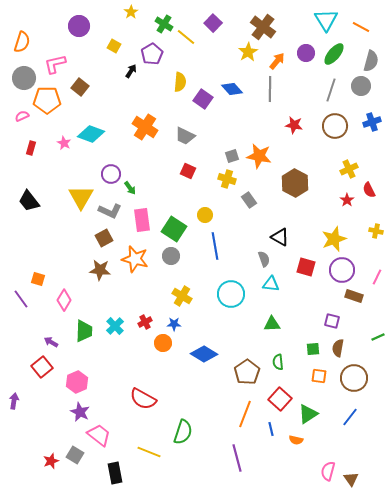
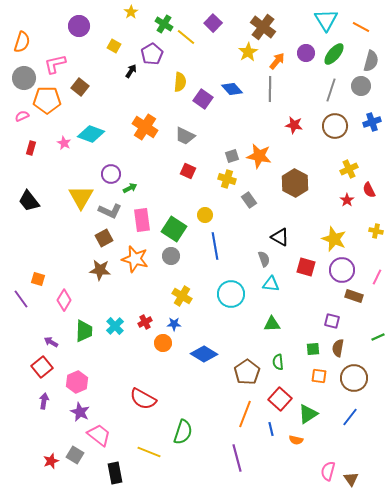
green arrow at (130, 188): rotated 80 degrees counterclockwise
yellow star at (334, 239): rotated 30 degrees counterclockwise
purple arrow at (14, 401): moved 30 px right
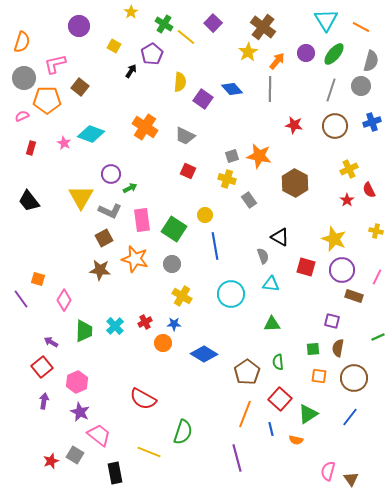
gray circle at (171, 256): moved 1 px right, 8 px down
gray semicircle at (264, 259): moved 1 px left, 3 px up
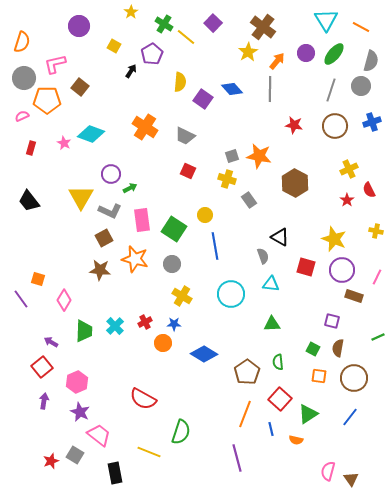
green square at (313, 349): rotated 32 degrees clockwise
green semicircle at (183, 432): moved 2 px left
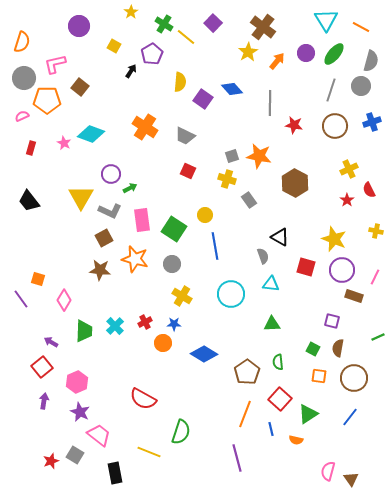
gray line at (270, 89): moved 14 px down
pink line at (377, 277): moved 2 px left
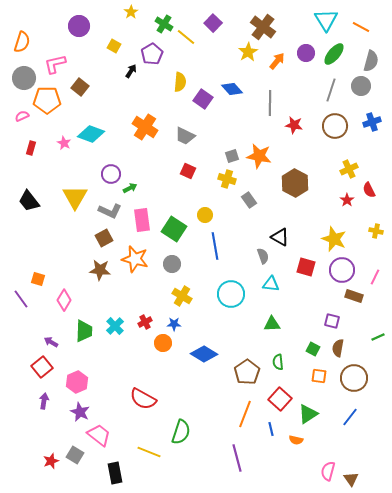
yellow triangle at (81, 197): moved 6 px left
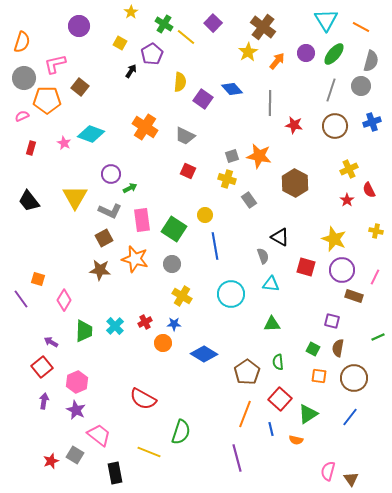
yellow square at (114, 46): moved 6 px right, 3 px up
purple star at (80, 412): moved 4 px left, 2 px up
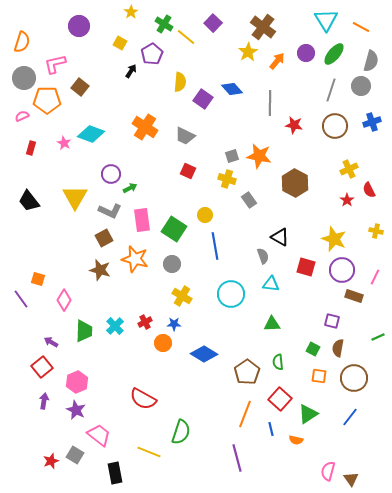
brown star at (100, 270): rotated 10 degrees clockwise
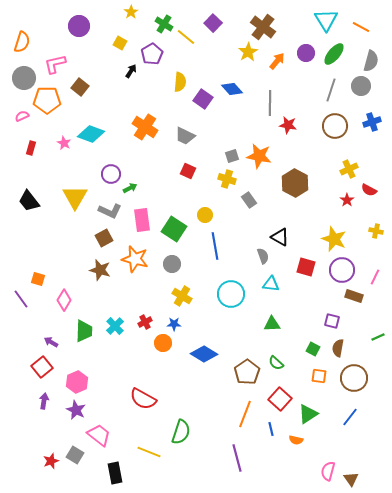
red star at (294, 125): moved 6 px left
red semicircle at (369, 190): rotated 35 degrees counterclockwise
green semicircle at (278, 362): moved 2 px left, 1 px down; rotated 42 degrees counterclockwise
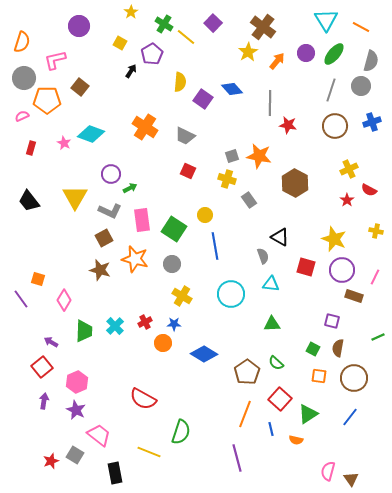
pink L-shape at (55, 64): moved 4 px up
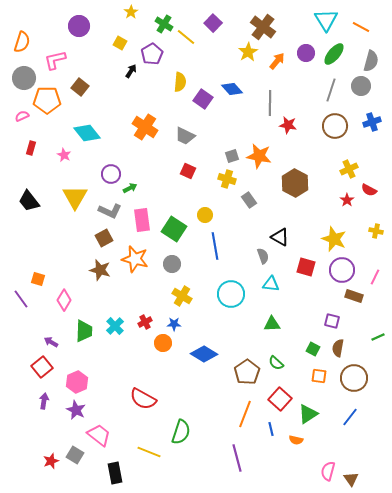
cyan diamond at (91, 134): moved 4 px left, 1 px up; rotated 32 degrees clockwise
pink star at (64, 143): moved 12 px down
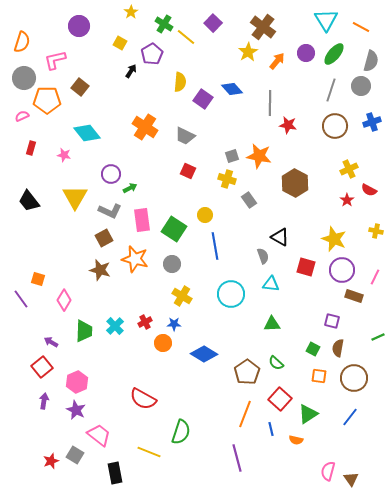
pink star at (64, 155): rotated 16 degrees counterclockwise
